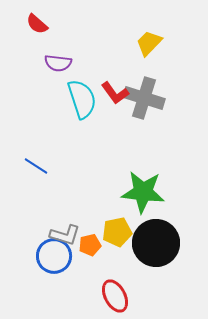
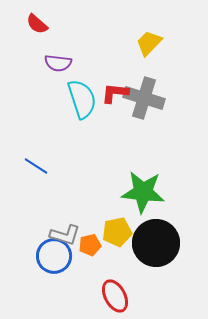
red L-shape: rotated 132 degrees clockwise
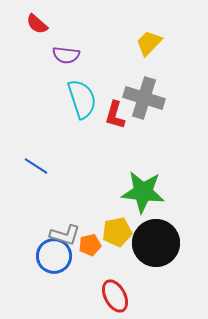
purple semicircle: moved 8 px right, 8 px up
red L-shape: moved 22 px down; rotated 80 degrees counterclockwise
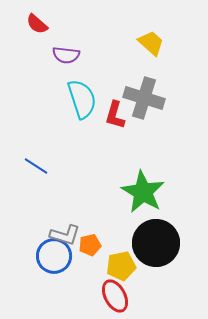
yellow trapezoid: moved 2 px right; rotated 88 degrees clockwise
green star: rotated 24 degrees clockwise
yellow pentagon: moved 4 px right, 34 px down
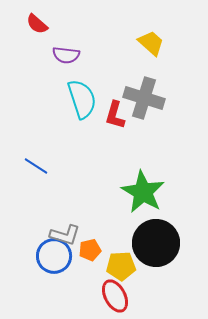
orange pentagon: moved 5 px down
yellow pentagon: rotated 8 degrees clockwise
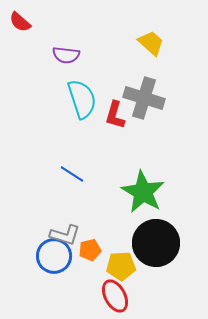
red semicircle: moved 17 px left, 2 px up
blue line: moved 36 px right, 8 px down
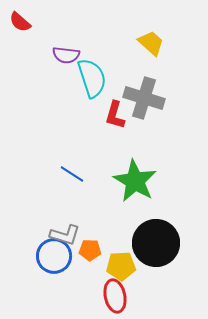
cyan semicircle: moved 10 px right, 21 px up
green star: moved 8 px left, 11 px up
orange pentagon: rotated 15 degrees clockwise
red ellipse: rotated 16 degrees clockwise
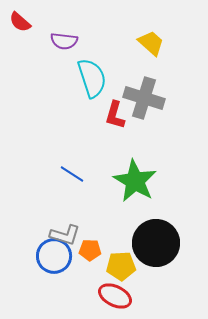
purple semicircle: moved 2 px left, 14 px up
red ellipse: rotated 52 degrees counterclockwise
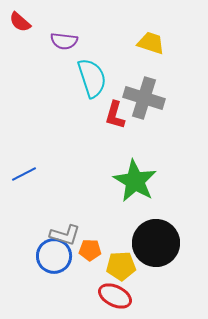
yellow trapezoid: rotated 24 degrees counterclockwise
blue line: moved 48 px left; rotated 60 degrees counterclockwise
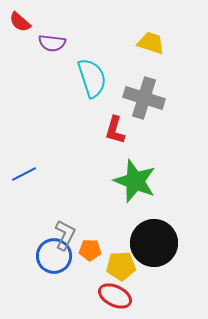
purple semicircle: moved 12 px left, 2 px down
red L-shape: moved 15 px down
green star: rotated 9 degrees counterclockwise
gray L-shape: rotated 80 degrees counterclockwise
black circle: moved 2 px left
